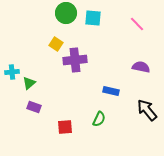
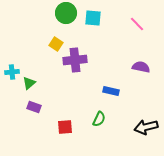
black arrow: moved 1 px left, 17 px down; rotated 65 degrees counterclockwise
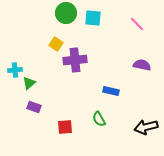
purple semicircle: moved 1 px right, 2 px up
cyan cross: moved 3 px right, 2 px up
green semicircle: rotated 126 degrees clockwise
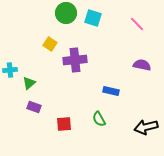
cyan square: rotated 12 degrees clockwise
yellow square: moved 6 px left
cyan cross: moved 5 px left
red square: moved 1 px left, 3 px up
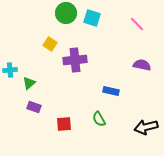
cyan square: moved 1 px left
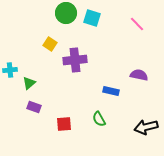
purple semicircle: moved 3 px left, 10 px down
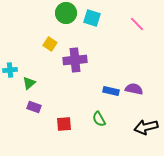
purple semicircle: moved 5 px left, 14 px down
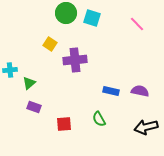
purple semicircle: moved 6 px right, 2 px down
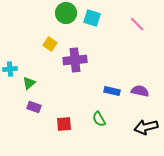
cyan cross: moved 1 px up
blue rectangle: moved 1 px right
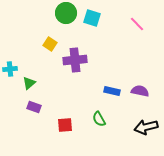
red square: moved 1 px right, 1 px down
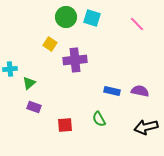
green circle: moved 4 px down
